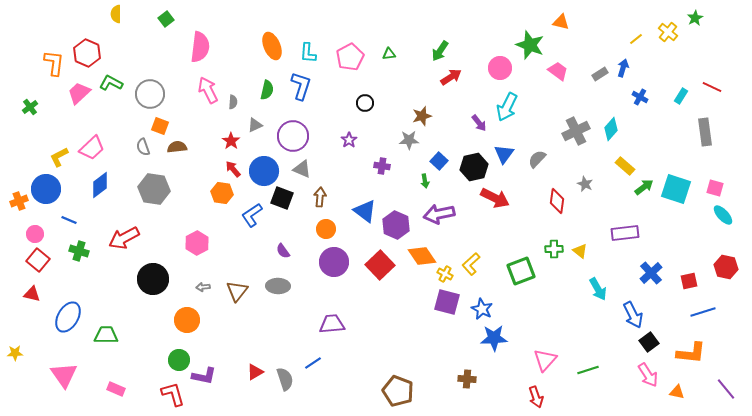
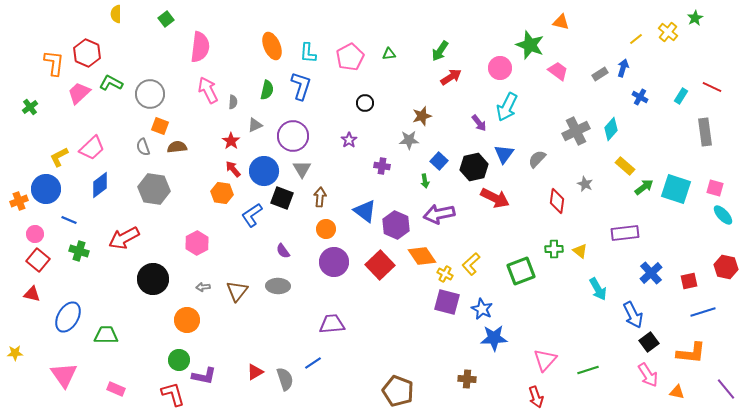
gray triangle at (302, 169): rotated 36 degrees clockwise
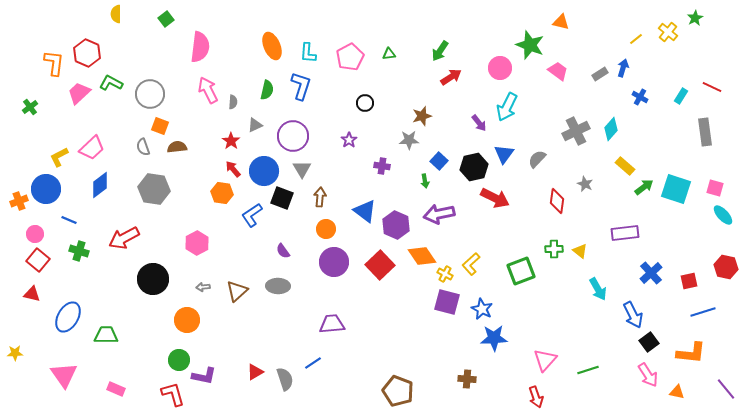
brown triangle at (237, 291): rotated 10 degrees clockwise
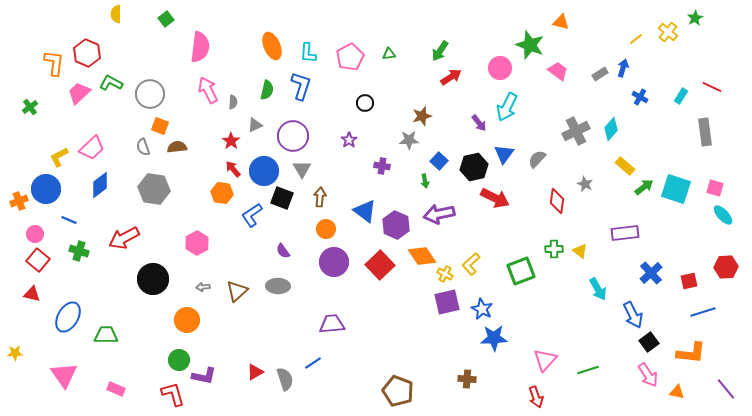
red hexagon at (726, 267): rotated 15 degrees counterclockwise
purple square at (447, 302): rotated 28 degrees counterclockwise
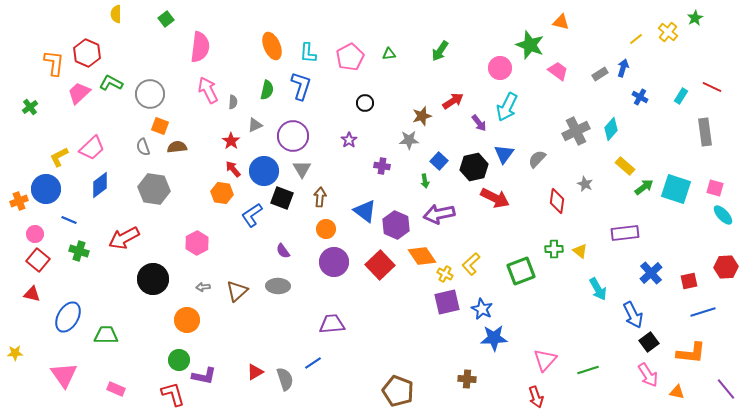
red arrow at (451, 77): moved 2 px right, 24 px down
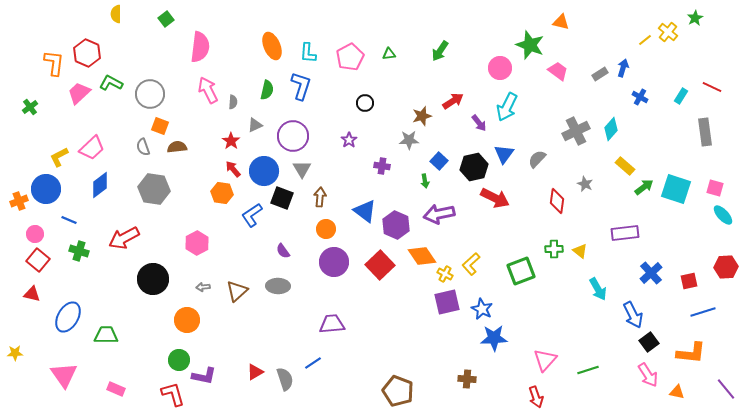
yellow line at (636, 39): moved 9 px right, 1 px down
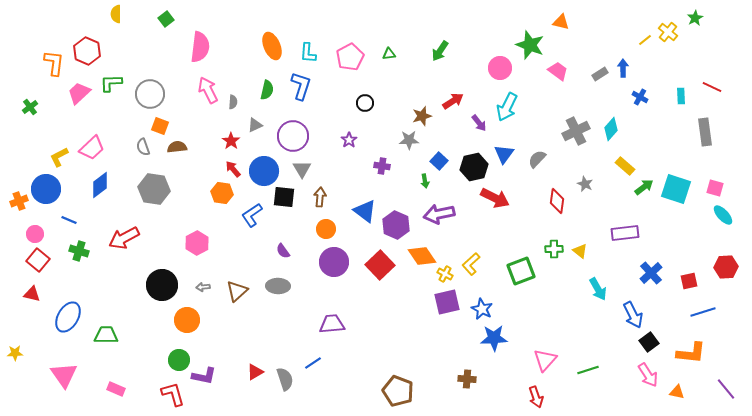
red hexagon at (87, 53): moved 2 px up
blue arrow at (623, 68): rotated 18 degrees counterclockwise
green L-shape at (111, 83): rotated 30 degrees counterclockwise
cyan rectangle at (681, 96): rotated 35 degrees counterclockwise
black square at (282, 198): moved 2 px right, 1 px up; rotated 15 degrees counterclockwise
black circle at (153, 279): moved 9 px right, 6 px down
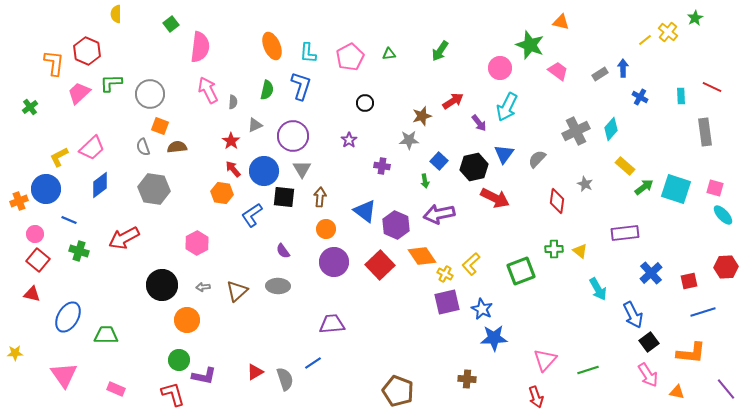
green square at (166, 19): moved 5 px right, 5 px down
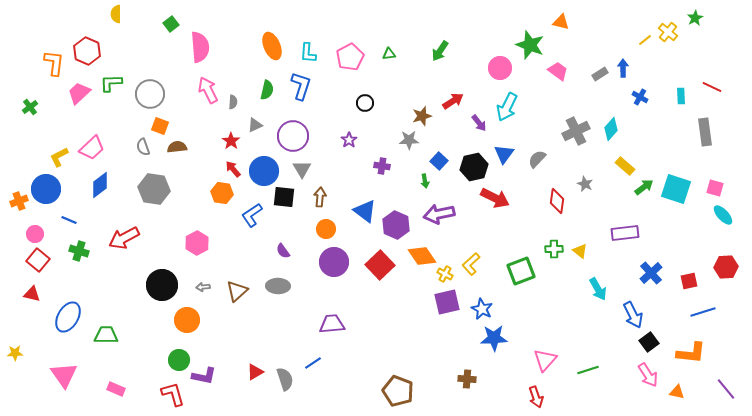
pink semicircle at (200, 47): rotated 12 degrees counterclockwise
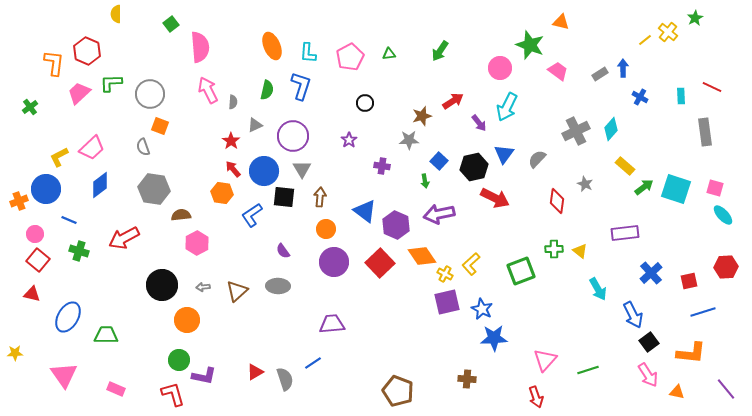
brown semicircle at (177, 147): moved 4 px right, 68 px down
red square at (380, 265): moved 2 px up
